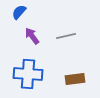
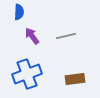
blue semicircle: rotated 140 degrees clockwise
blue cross: moved 1 px left; rotated 24 degrees counterclockwise
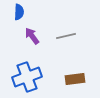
blue cross: moved 3 px down
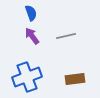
blue semicircle: moved 12 px right, 1 px down; rotated 21 degrees counterclockwise
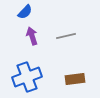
blue semicircle: moved 6 px left, 1 px up; rotated 63 degrees clockwise
purple arrow: rotated 18 degrees clockwise
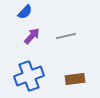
purple arrow: rotated 60 degrees clockwise
blue cross: moved 2 px right, 1 px up
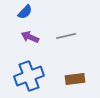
purple arrow: moved 2 px left, 1 px down; rotated 108 degrees counterclockwise
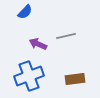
purple arrow: moved 8 px right, 7 px down
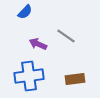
gray line: rotated 48 degrees clockwise
blue cross: rotated 12 degrees clockwise
